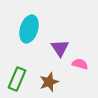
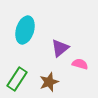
cyan ellipse: moved 4 px left, 1 px down
purple triangle: rotated 24 degrees clockwise
green rectangle: rotated 10 degrees clockwise
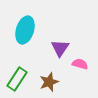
purple triangle: rotated 18 degrees counterclockwise
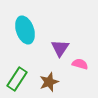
cyan ellipse: rotated 36 degrees counterclockwise
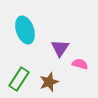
green rectangle: moved 2 px right
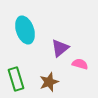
purple triangle: rotated 18 degrees clockwise
green rectangle: moved 3 px left; rotated 50 degrees counterclockwise
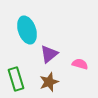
cyan ellipse: moved 2 px right
purple triangle: moved 11 px left, 6 px down
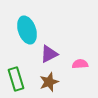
purple triangle: rotated 12 degrees clockwise
pink semicircle: rotated 21 degrees counterclockwise
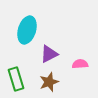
cyan ellipse: rotated 36 degrees clockwise
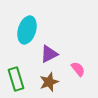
pink semicircle: moved 2 px left, 5 px down; rotated 56 degrees clockwise
